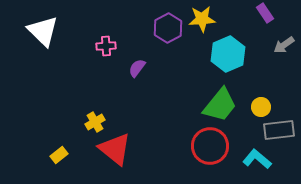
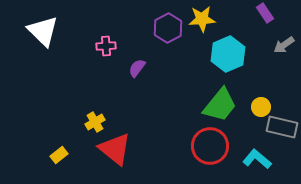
gray rectangle: moved 3 px right, 3 px up; rotated 20 degrees clockwise
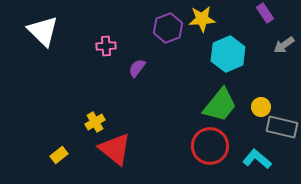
purple hexagon: rotated 8 degrees clockwise
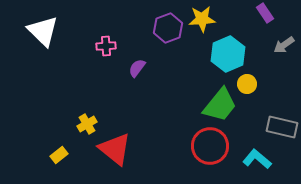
yellow circle: moved 14 px left, 23 px up
yellow cross: moved 8 px left, 2 px down
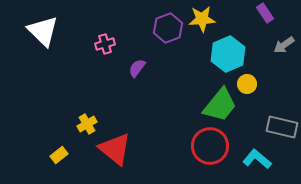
pink cross: moved 1 px left, 2 px up; rotated 12 degrees counterclockwise
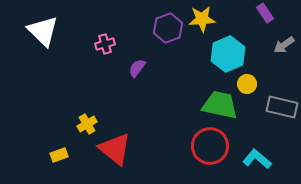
green trapezoid: rotated 117 degrees counterclockwise
gray rectangle: moved 20 px up
yellow rectangle: rotated 18 degrees clockwise
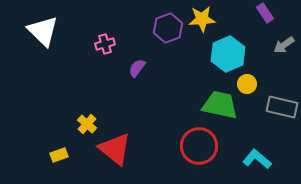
yellow cross: rotated 18 degrees counterclockwise
red circle: moved 11 px left
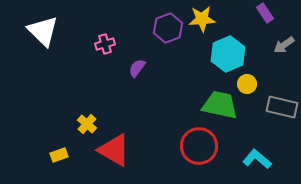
red triangle: moved 1 px left, 1 px down; rotated 9 degrees counterclockwise
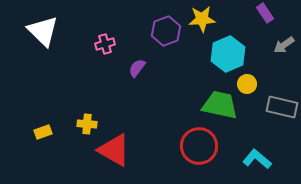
purple hexagon: moved 2 px left, 3 px down
yellow cross: rotated 36 degrees counterclockwise
yellow rectangle: moved 16 px left, 23 px up
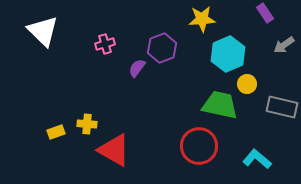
purple hexagon: moved 4 px left, 17 px down
yellow rectangle: moved 13 px right
